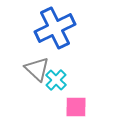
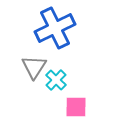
gray triangle: moved 3 px left, 2 px up; rotated 20 degrees clockwise
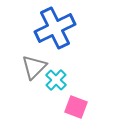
gray triangle: rotated 12 degrees clockwise
pink square: rotated 20 degrees clockwise
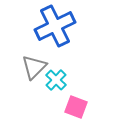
blue cross: moved 2 px up
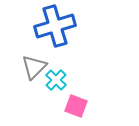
blue cross: rotated 9 degrees clockwise
pink square: moved 1 px up
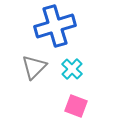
cyan cross: moved 16 px right, 11 px up
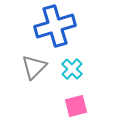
pink square: rotated 35 degrees counterclockwise
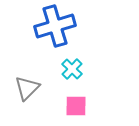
gray triangle: moved 7 px left, 21 px down
pink square: rotated 15 degrees clockwise
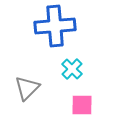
blue cross: rotated 12 degrees clockwise
pink square: moved 6 px right, 1 px up
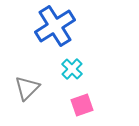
blue cross: rotated 27 degrees counterclockwise
pink square: rotated 20 degrees counterclockwise
